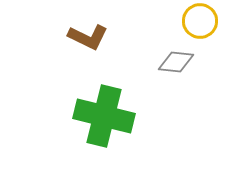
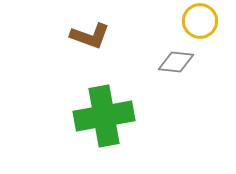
brown L-shape: moved 2 px right, 1 px up; rotated 6 degrees counterclockwise
green cross: rotated 24 degrees counterclockwise
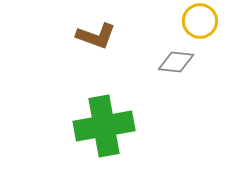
brown L-shape: moved 6 px right
green cross: moved 10 px down
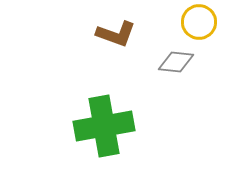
yellow circle: moved 1 px left, 1 px down
brown L-shape: moved 20 px right, 2 px up
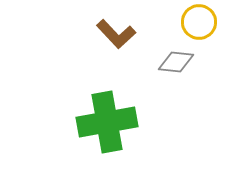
brown L-shape: rotated 27 degrees clockwise
green cross: moved 3 px right, 4 px up
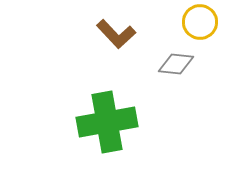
yellow circle: moved 1 px right
gray diamond: moved 2 px down
